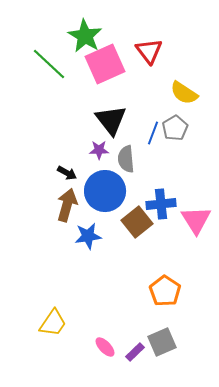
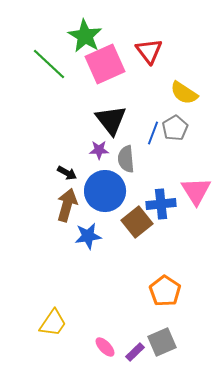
pink triangle: moved 29 px up
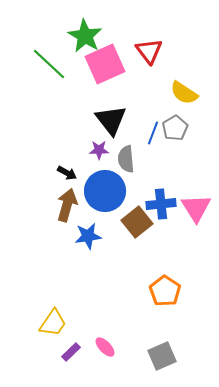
pink triangle: moved 17 px down
gray square: moved 14 px down
purple rectangle: moved 64 px left
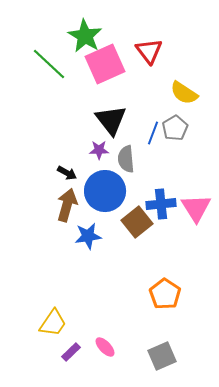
orange pentagon: moved 3 px down
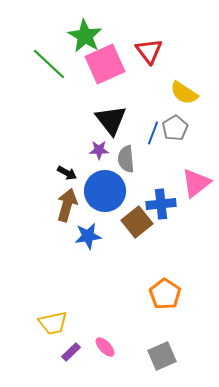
pink triangle: moved 25 px up; rotated 24 degrees clockwise
yellow trapezoid: rotated 44 degrees clockwise
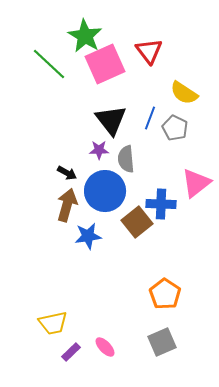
gray pentagon: rotated 15 degrees counterclockwise
blue line: moved 3 px left, 15 px up
blue cross: rotated 8 degrees clockwise
gray square: moved 14 px up
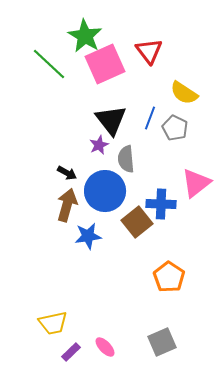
purple star: moved 5 px up; rotated 24 degrees counterclockwise
orange pentagon: moved 4 px right, 17 px up
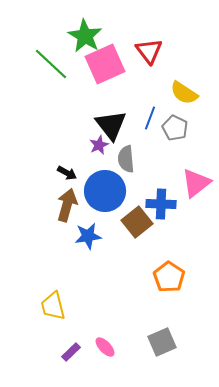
green line: moved 2 px right
black triangle: moved 5 px down
yellow trapezoid: moved 17 px up; rotated 88 degrees clockwise
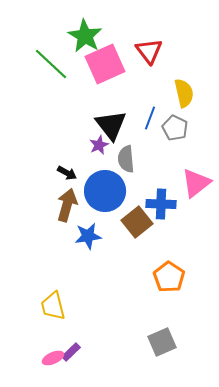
yellow semicircle: rotated 136 degrees counterclockwise
pink ellipse: moved 52 px left, 11 px down; rotated 70 degrees counterclockwise
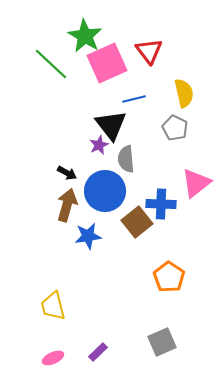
pink square: moved 2 px right, 1 px up
blue line: moved 16 px left, 19 px up; rotated 55 degrees clockwise
purple rectangle: moved 27 px right
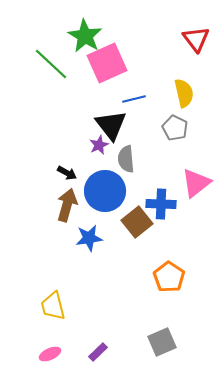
red triangle: moved 47 px right, 12 px up
blue star: moved 1 px right, 2 px down
pink ellipse: moved 3 px left, 4 px up
